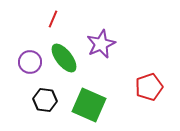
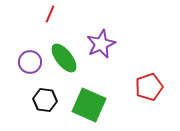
red line: moved 3 px left, 5 px up
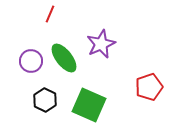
purple circle: moved 1 px right, 1 px up
black hexagon: rotated 20 degrees clockwise
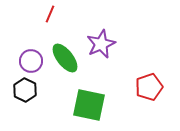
green ellipse: moved 1 px right
black hexagon: moved 20 px left, 10 px up
green square: rotated 12 degrees counterclockwise
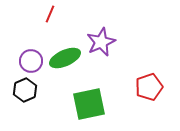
purple star: moved 2 px up
green ellipse: rotated 76 degrees counterclockwise
black hexagon: rotated 10 degrees clockwise
green square: moved 1 px up; rotated 24 degrees counterclockwise
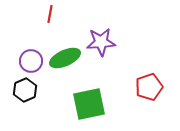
red line: rotated 12 degrees counterclockwise
purple star: rotated 20 degrees clockwise
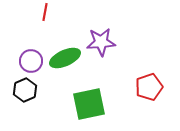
red line: moved 5 px left, 2 px up
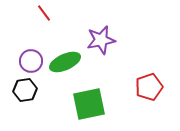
red line: moved 1 px left, 1 px down; rotated 48 degrees counterclockwise
purple star: moved 2 px up; rotated 8 degrees counterclockwise
green ellipse: moved 4 px down
black hexagon: rotated 15 degrees clockwise
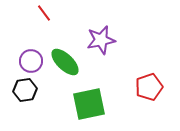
green ellipse: rotated 68 degrees clockwise
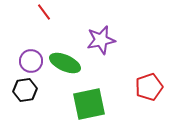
red line: moved 1 px up
green ellipse: moved 1 px down; rotated 20 degrees counterclockwise
